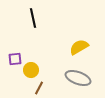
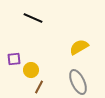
black line: rotated 54 degrees counterclockwise
purple square: moved 1 px left
gray ellipse: moved 4 px down; rotated 45 degrees clockwise
brown line: moved 1 px up
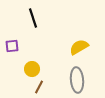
black line: rotated 48 degrees clockwise
purple square: moved 2 px left, 13 px up
yellow circle: moved 1 px right, 1 px up
gray ellipse: moved 1 px left, 2 px up; rotated 20 degrees clockwise
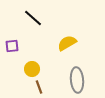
black line: rotated 30 degrees counterclockwise
yellow semicircle: moved 12 px left, 4 px up
brown line: rotated 48 degrees counterclockwise
